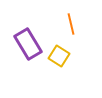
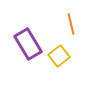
yellow square: rotated 20 degrees clockwise
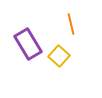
yellow square: rotated 10 degrees counterclockwise
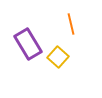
yellow square: moved 1 px left, 1 px down
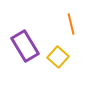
purple rectangle: moved 3 px left, 2 px down
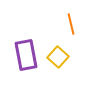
purple rectangle: moved 1 px right, 9 px down; rotated 20 degrees clockwise
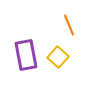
orange line: moved 2 px left, 1 px down; rotated 10 degrees counterclockwise
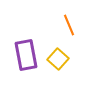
yellow square: moved 2 px down
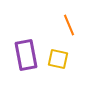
yellow square: rotated 30 degrees counterclockwise
